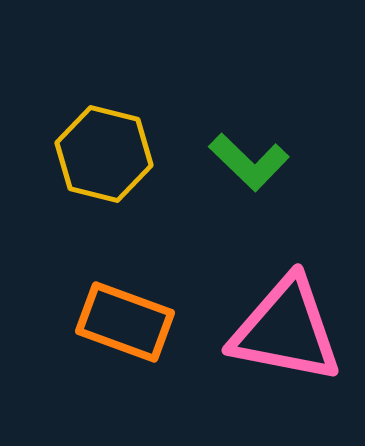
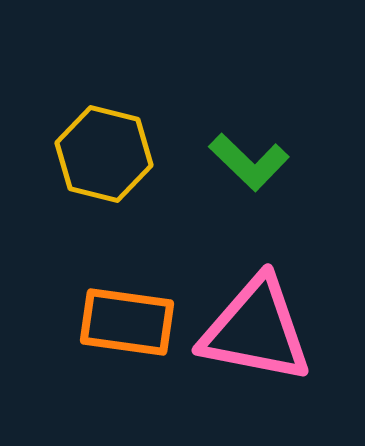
orange rectangle: moved 2 px right; rotated 12 degrees counterclockwise
pink triangle: moved 30 px left
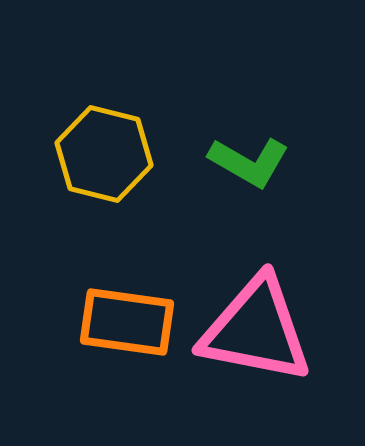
green L-shape: rotated 14 degrees counterclockwise
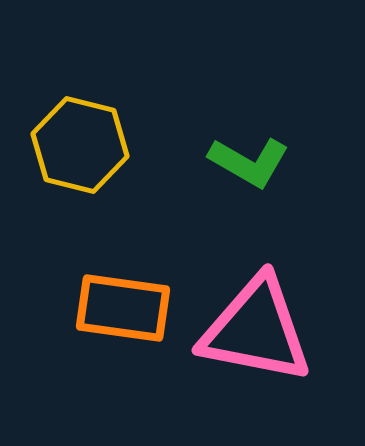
yellow hexagon: moved 24 px left, 9 px up
orange rectangle: moved 4 px left, 14 px up
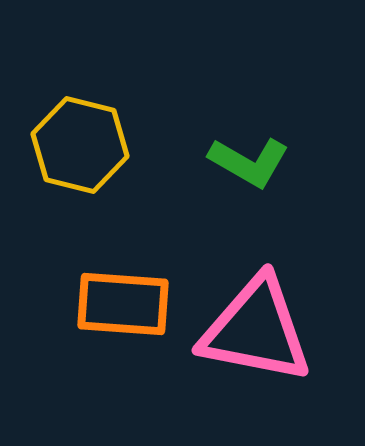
orange rectangle: moved 4 px up; rotated 4 degrees counterclockwise
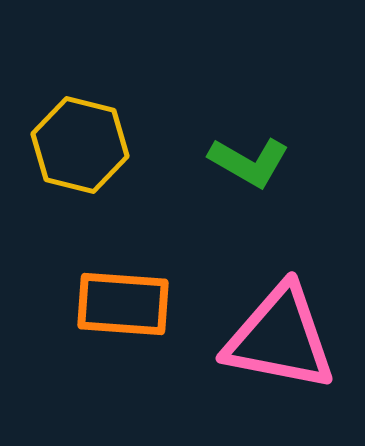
pink triangle: moved 24 px right, 8 px down
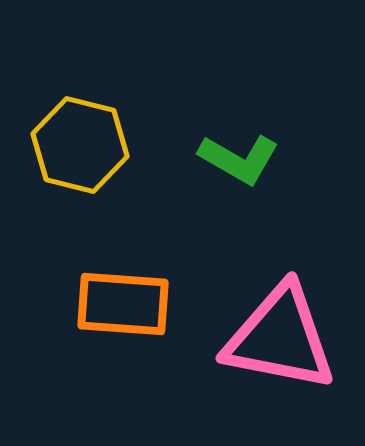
green L-shape: moved 10 px left, 3 px up
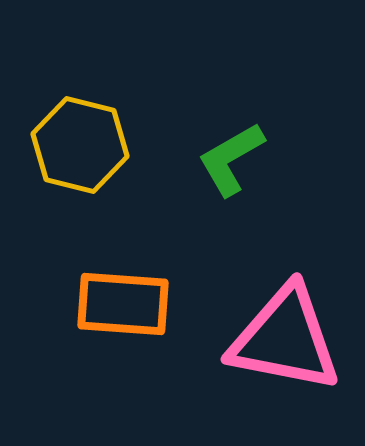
green L-shape: moved 8 px left; rotated 120 degrees clockwise
pink triangle: moved 5 px right, 1 px down
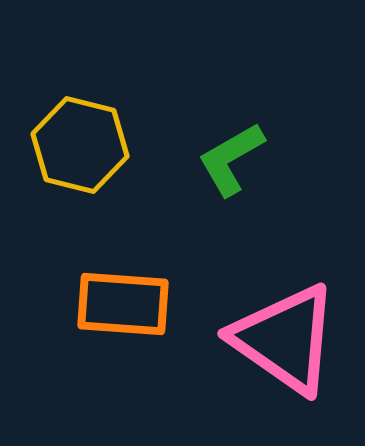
pink triangle: rotated 24 degrees clockwise
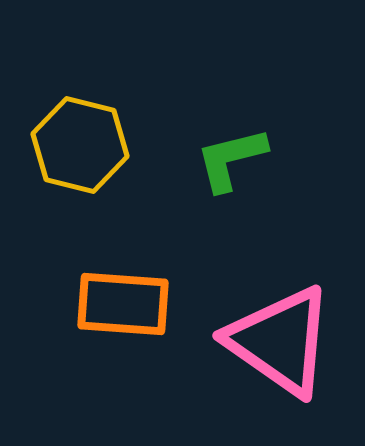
green L-shape: rotated 16 degrees clockwise
pink triangle: moved 5 px left, 2 px down
